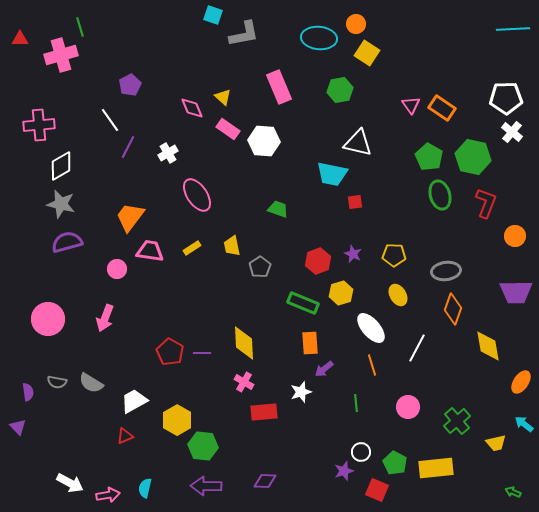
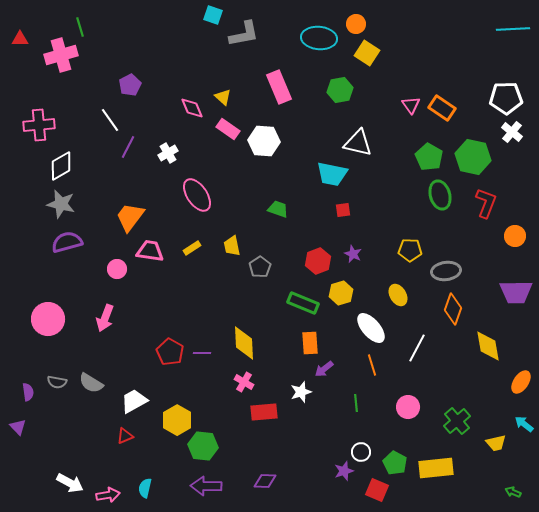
red square at (355, 202): moved 12 px left, 8 px down
yellow pentagon at (394, 255): moved 16 px right, 5 px up
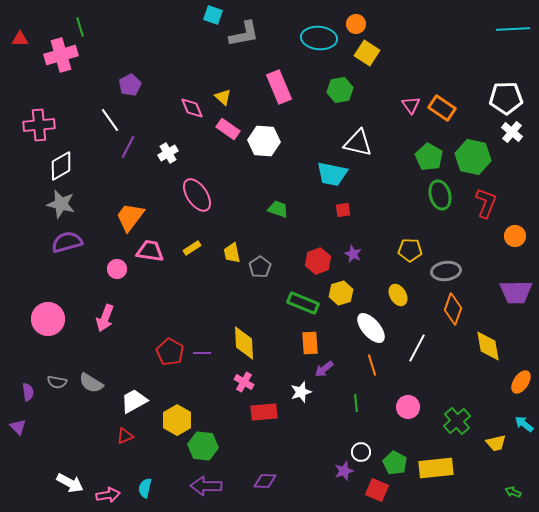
yellow trapezoid at (232, 246): moved 7 px down
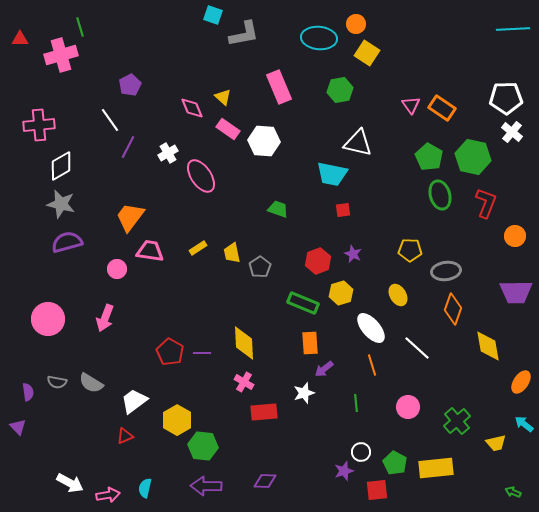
pink ellipse at (197, 195): moved 4 px right, 19 px up
yellow rectangle at (192, 248): moved 6 px right
white line at (417, 348): rotated 76 degrees counterclockwise
white star at (301, 392): moved 3 px right, 1 px down
white trapezoid at (134, 401): rotated 8 degrees counterclockwise
red square at (377, 490): rotated 30 degrees counterclockwise
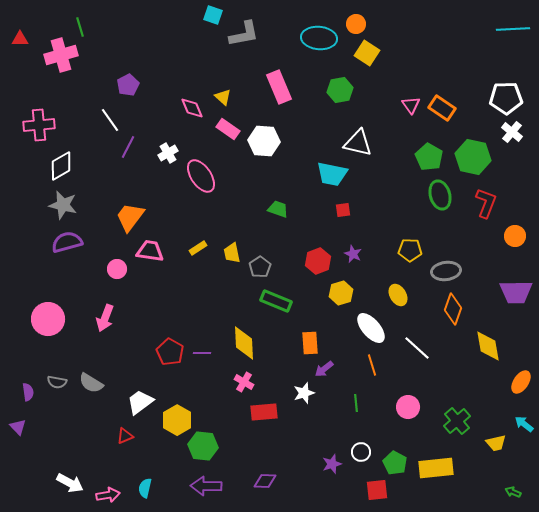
purple pentagon at (130, 85): moved 2 px left
gray star at (61, 204): moved 2 px right, 1 px down
green rectangle at (303, 303): moved 27 px left, 2 px up
white trapezoid at (134, 401): moved 6 px right, 1 px down
purple star at (344, 471): moved 12 px left, 7 px up
